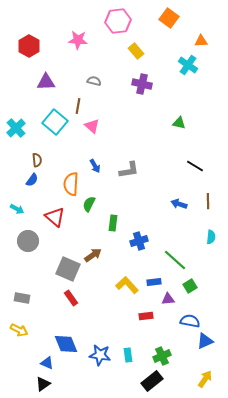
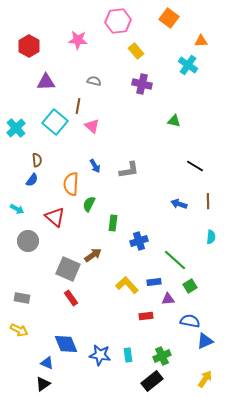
green triangle at (179, 123): moved 5 px left, 2 px up
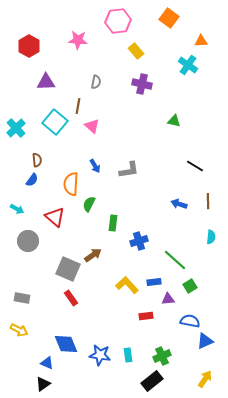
gray semicircle at (94, 81): moved 2 px right, 1 px down; rotated 88 degrees clockwise
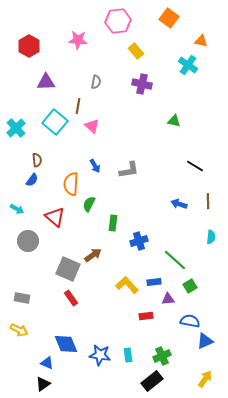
orange triangle at (201, 41): rotated 16 degrees clockwise
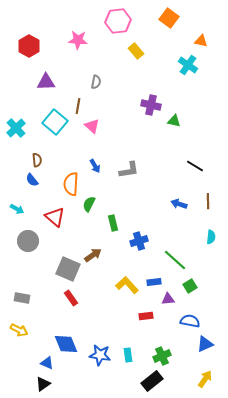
purple cross at (142, 84): moved 9 px right, 21 px down
blue semicircle at (32, 180): rotated 104 degrees clockwise
green rectangle at (113, 223): rotated 21 degrees counterclockwise
blue triangle at (205, 341): moved 3 px down
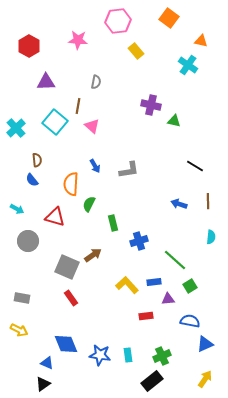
red triangle at (55, 217): rotated 25 degrees counterclockwise
gray square at (68, 269): moved 1 px left, 2 px up
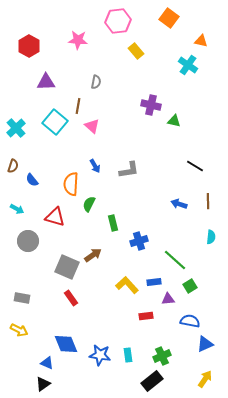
brown semicircle at (37, 160): moved 24 px left, 6 px down; rotated 24 degrees clockwise
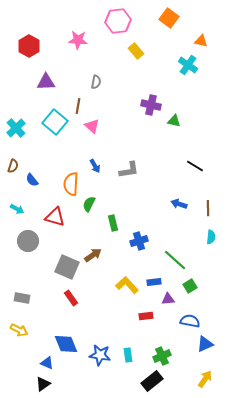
brown line at (208, 201): moved 7 px down
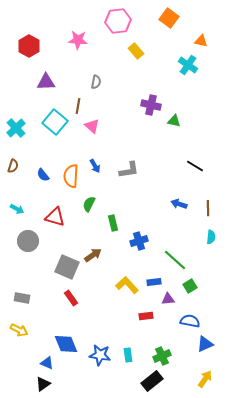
blue semicircle at (32, 180): moved 11 px right, 5 px up
orange semicircle at (71, 184): moved 8 px up
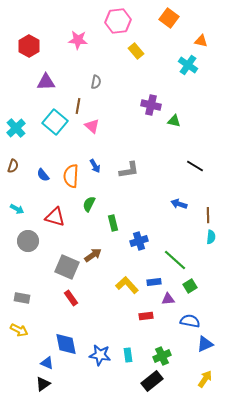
brown line at (208, 208): moved 7 px down
blue diamond at (66, 344): rotated 10 degrees clockwise
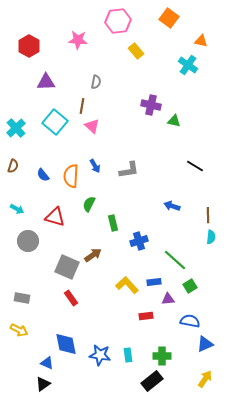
brown line at (78, 106): moved 4 px right
blue arrow at (179, 204): moved 7 px left, 2 px down
green cross at (162, 356): rotated 24 degrees clockwise
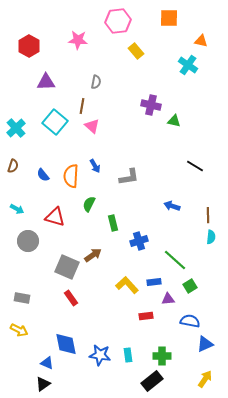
orange square at (169, 18): rotated 36 degrees counterclockwise
gray L-shape at (129, 170): moved 7 px down
